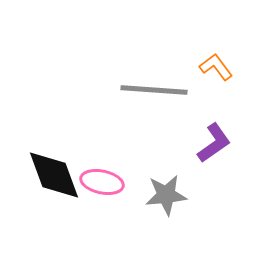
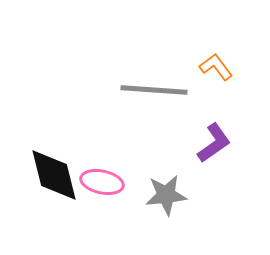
black diamond: rotated 6 degrees clockwise
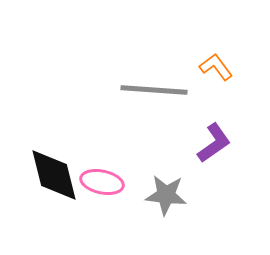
gray star: rotated 12 degrees clockwise
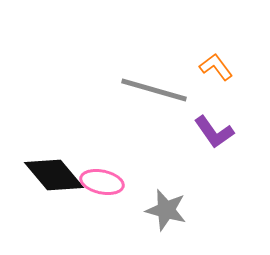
gray line: rotated 12 degrees clockwise
purple L-shape: moved 11 px up; rotated 90 degrees clockwise
black diamond: rotated 26 degrees counterclockwise
gray star: moved 15 px down; rotated 9 degrees clockwise
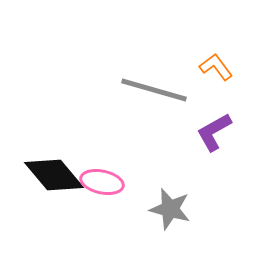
purple L-shape: rotated 96 degrees clockwise
gray star: moved 4 px right, 1 px up
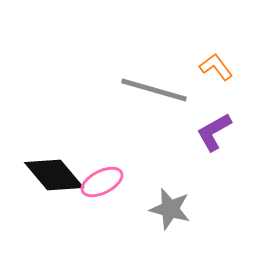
pink ellipse: rotated 39 degrees counterclockwise
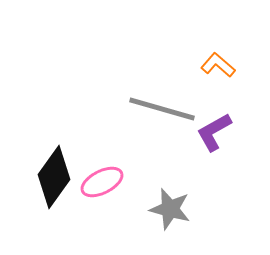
orange L-shape: moved 2 px right, 2 px up; rotated 12 degrees counterclockwise
gray line: moved 8 px right, 19 px down
black diamond: moved 2 px down; rotated 76 degrees clockwise
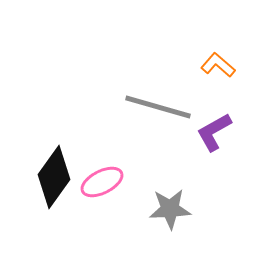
gray line: moved 4 px left, 2 px up
gray star: rotated 18 degrees counterclockwise
